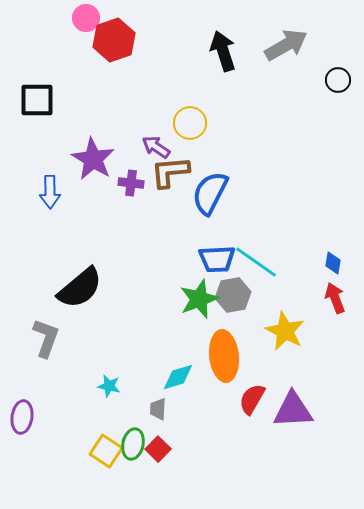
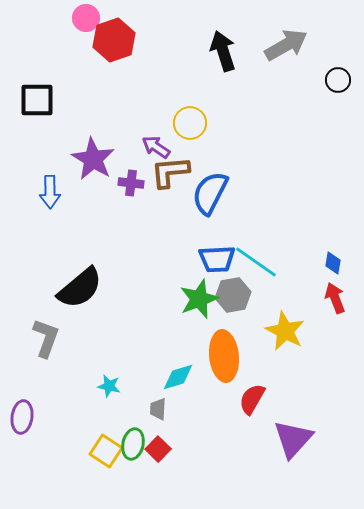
purple triangle: moved 29 px down; rotated 45 degrees counterclockwise
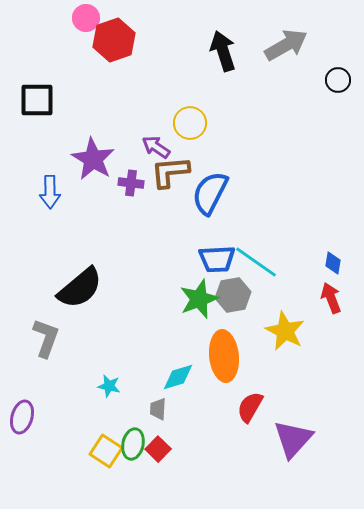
red arrow: moved 4 px left
red semicircle: moved 2 px left, 8 px down
purple ellipse: rotated 8 degrees clockwise
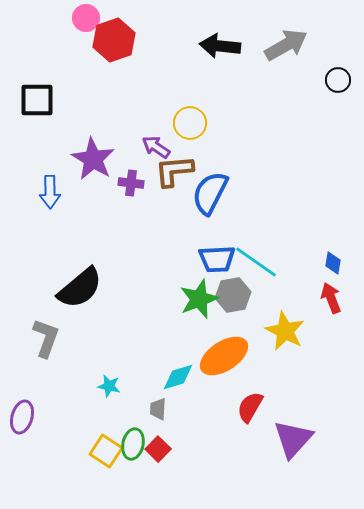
black arrow: moved 3 px left, 5 px up; rotated 66 degrees counterclockwise
brown L-shape: moved 4 px right, 1 px up
orange ellipse: rotated 63 degrees clockwise
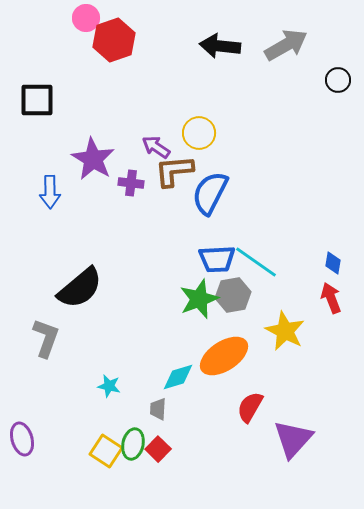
yellow circle: moved 9 px right, 10 px down
purple ellipse: moved 22 px down; rotated 32 degrees counterclockwise
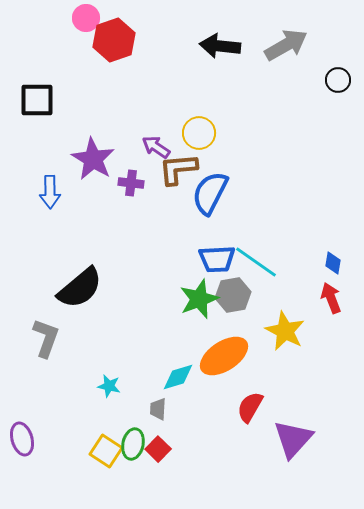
brown L-shape: moved 4 px right, 2 px up
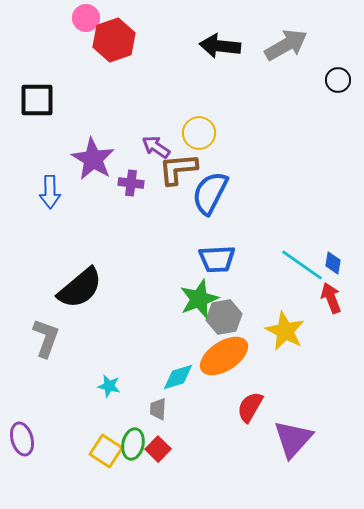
cyan line: moved 46 px right, 3 px down
gray hexagon: moved 9 px left, 22 px down
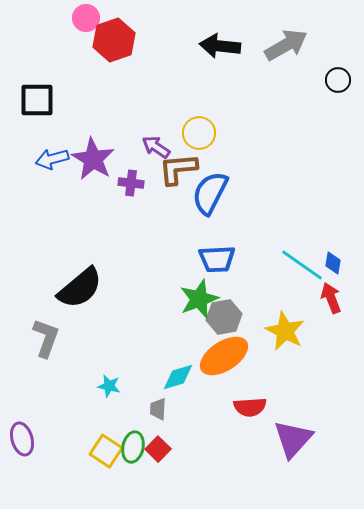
blue arrow: moved 2 px right, 33 px up; rotated 76 degrees clockwise
red semicircle: rotated 124 degrees counterclockwise
green ellipse: moved 3 px down
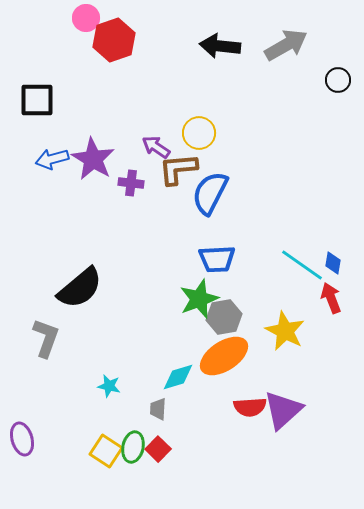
purple triangle: moved 10 px left, 29 px up; rotated 6 degrees clockwise
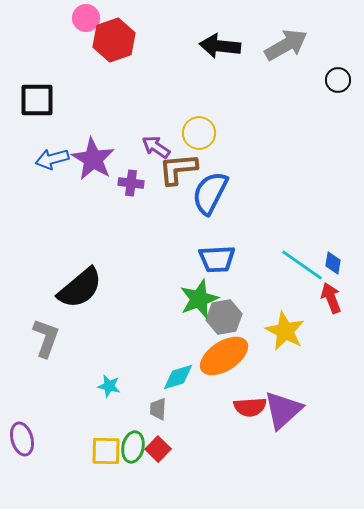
yellow square: rotated 32 degrees counterclockwise
